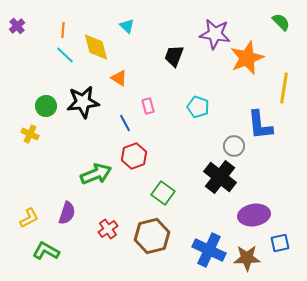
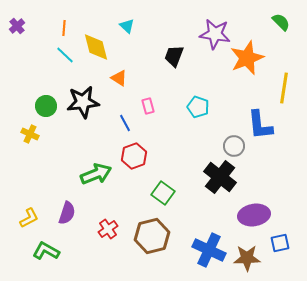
orange line: moved 1 px right, 2 px up
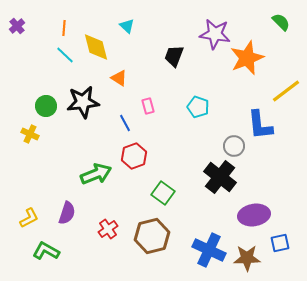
yellow line: moved 2 px right, 3 px down; rotated 44 degrees clockwise
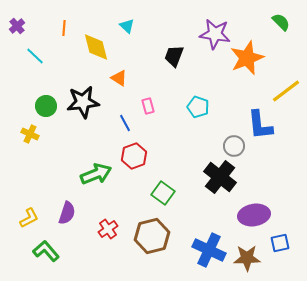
cyan line: moved 30 px left, 1 px down
green L-shape: rotated 20 degrees clockwise
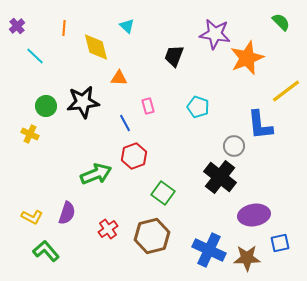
orange triangle: rotated 30 degrees counterclockwise
yellow L-shape: moved 3 px right, 1 px up; rotated 55 degrees clockwise
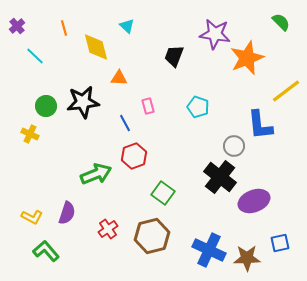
orange line: rotated 21 degrees counterclockwise
purple ellipse: moved 14 px up; rotated 12 degrees counterclockwise
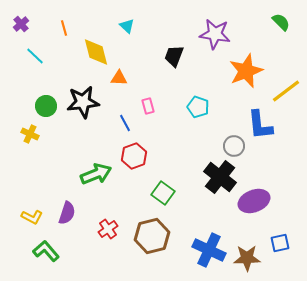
purple cross: moved 4 px right, 2 px up
yellow diamond: moved 5 px down
orange star: moved 1 px left, 13 px down
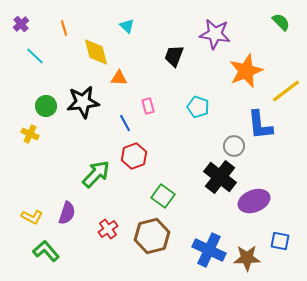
green arrow: rotated 24 degrees counterclockwise
green square: moved 3 px down
blue square: moved 2 px up; rotated 24 degrees clockwise
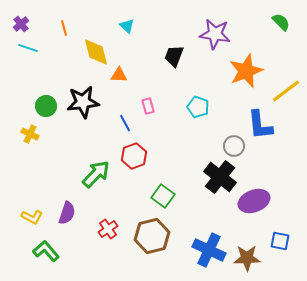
cyan line: moved 7 px left, 8 px up; rotated 24 degrees counterclockwise
orange triangle: moved 3 px up
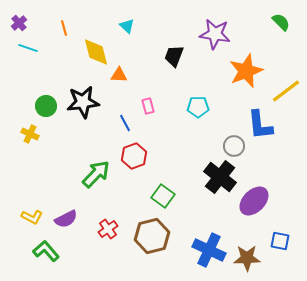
purple cross: moved 2 px left, 1 px up
cyan pentagon: rotated 20 degrees counterclockwise
purple ellipse: rotated 24 degrees counterclockwise
purple semicircle: moved 1 px left, 6 px down; rotated 45 degrees clockwise
